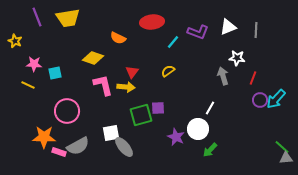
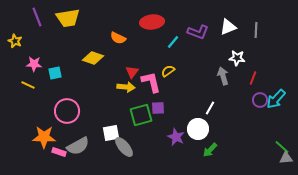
pink L-shape: moved 48 px right, 3 px up
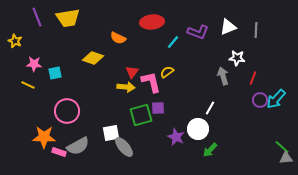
yellow semicircle: moved 1 px left, 1 px down
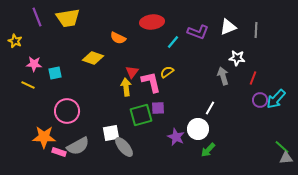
yellow arrow: rotated 102 degrees counterclockwise
green arrow: moved 2 px left
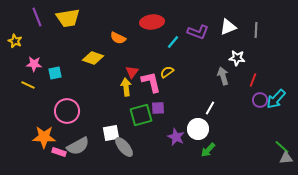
red line: moved 2 px down
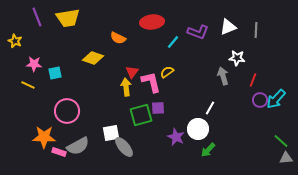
green line: moved 1 px left, 6 px up
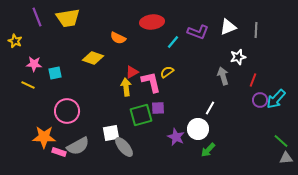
white star: moved 1 px right, 1 px up; rotated 21 degrees counterclockwise
red triangle: rotated 24 degrees clockwise
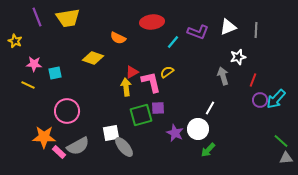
purple star: moved 1 px left, 4 px up
pink rectangle: rotated 24 degrees clockwise
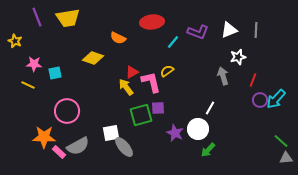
white triangle: moved 1 px right, 3 px down
yellow semicircle: moved 1 px up
yellow arrow: rotated 30 degrees counterclockwise
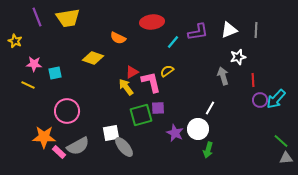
purple L-shape: rotated 30 degrees counterclockwise
red line: rotated 24 degrees counterclockwise
green arrow: rotated 28 degrees counterclockwise
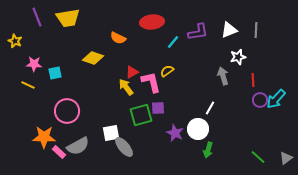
green line: moved 23 px left, 16 px down
gray triangle: rotated 32 degrees counterclockwise
